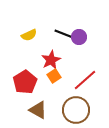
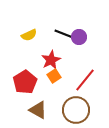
red line: rotated 10 degrees counterclockwise
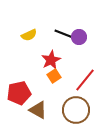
red pentagon: moved 6 px left, 11 px down; rotated 20 degrees clockwise
